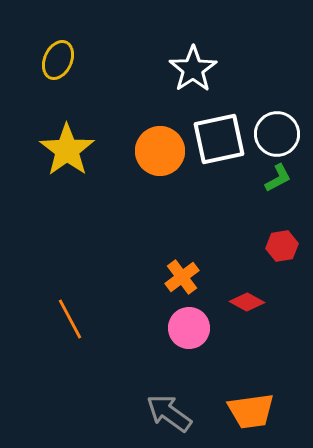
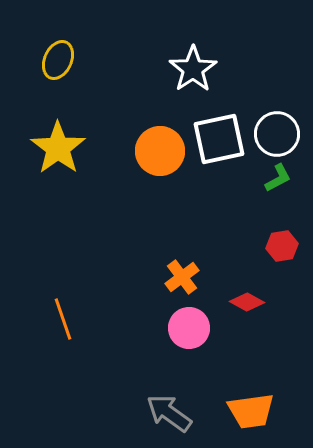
yellow star: moved 9 px left, 2 px up
orange line: moved 7 px left; rotated 9 degrees clockwise
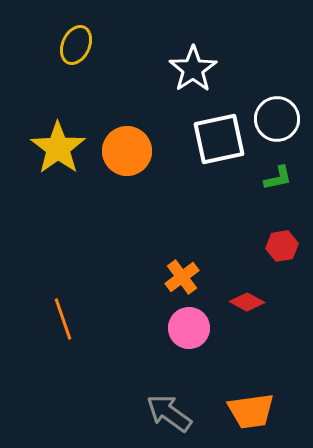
yellow ellipse: moved 18 px right, 15 px up
white circle: moved 15 px up
orange circle: moved 33 px left
green L-shape: rotated 16 degrees clockwise
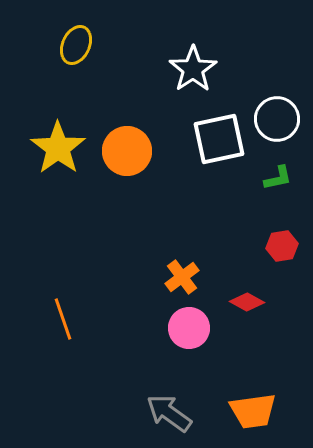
orange trapezoid: moved 2 px right
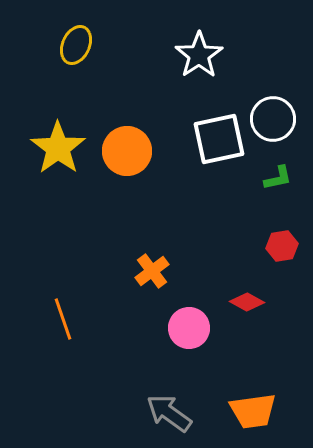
white star: moved 6 px right, 14 px up
white circle: moved 4 px left
orange cross: moved 30 px left, 6 px up
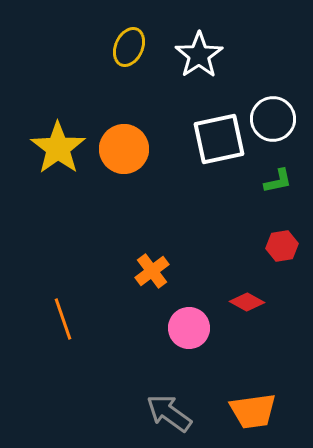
yellow ellipse: moved 53 px right, 2 px down
orange circle: moved 3 px left, 2 px up
green L-shape: moved 3 px down
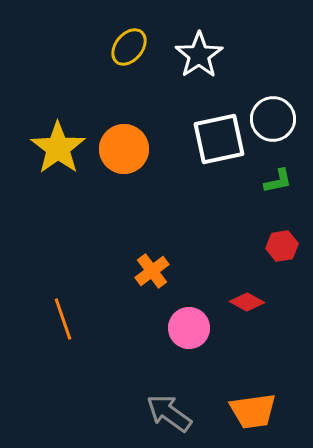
yellow ellipse: rotated 15 degrees clockwise
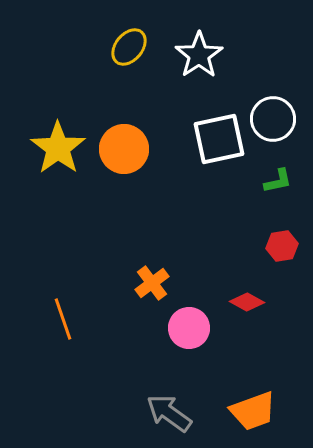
orange cross: moved 12 px down
orange trapezoid: rotated 12 degrees counterclockwise
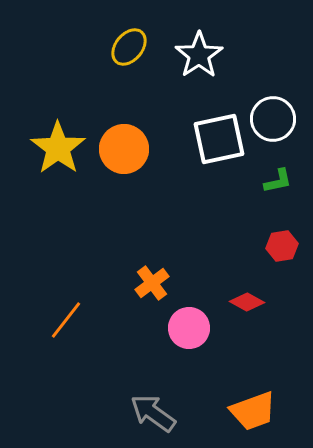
orange line: moved 3 px right, 1 px down; rotated 57 degrees clockwise
gray arrow: moved 16 px left
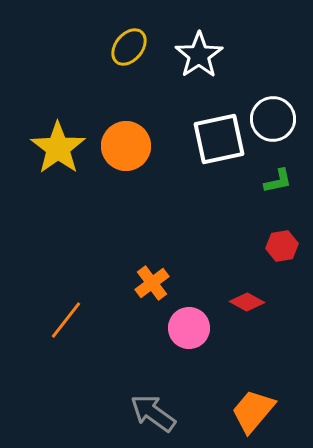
orange circle: moved 2 px right, 3 px up
orange trapezoid: rotated 150 degrees clockwise
